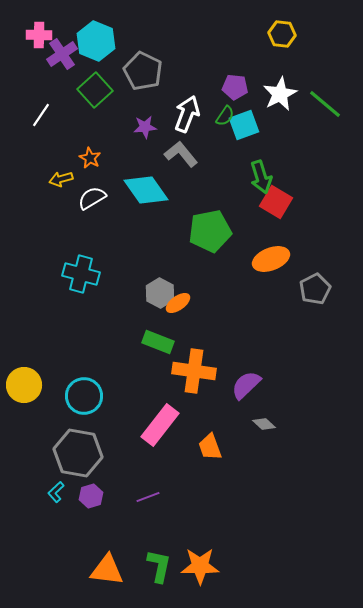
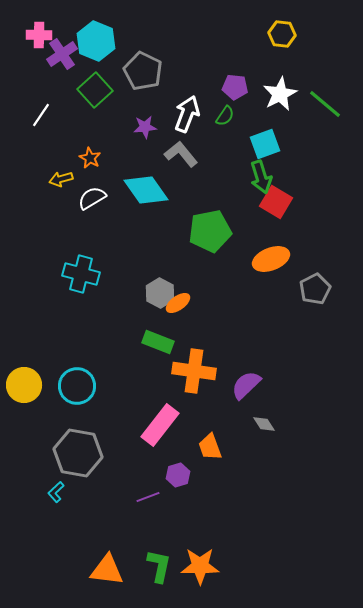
cyan square at (244, 125): moved 21 px right, 19 px down
cyan circle at (84, 396): moved 7 px left, 10 px up
gray diamond at (264, 424): rotated 15 degrees clockwise
purple hexagon at (91, 496): moved 87 px right, 21 px up
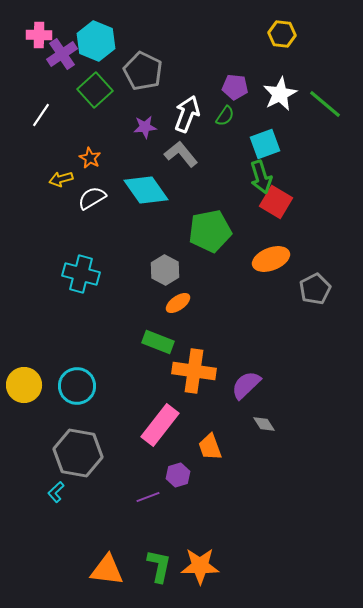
gray hexagon at (160, 293): moved 5 px right, 23 px up
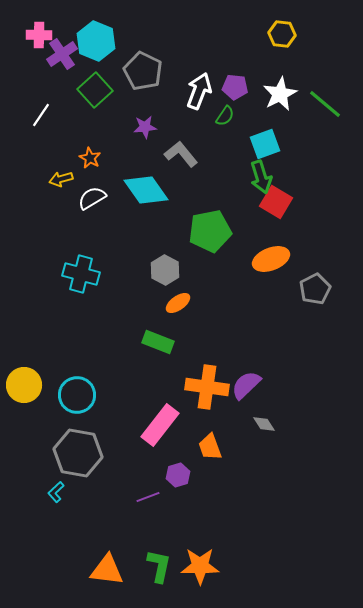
white arrow at (187, 114): moved 12 px right, 23 px up
orange cross at (194, 371): moved 13 px right, 16 px down
cyan circle at (77, 386): moved 9 px down
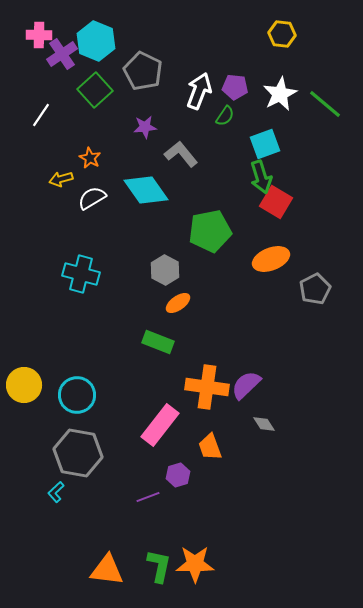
orange star at (200, 566): moved 5 px left, 2 px up
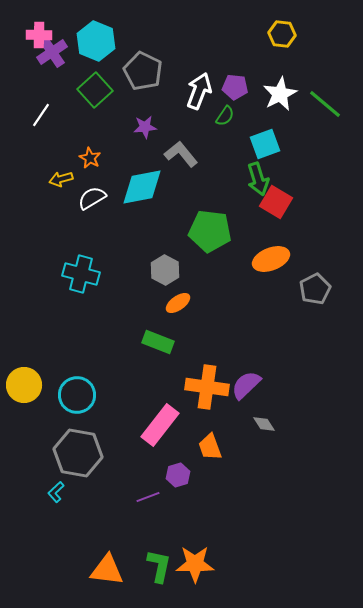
purple cross at (62, 54): moved 10 px left, 2 px up
green arrow at (261, 177): moved 3 px left, 2 px down
cyan diamond at (146, 190): moved 4 px left, 3 px up; rotated 66 degrees counterclockwise
green pentagon at (210, 231): rotated 18 degrees clockwise
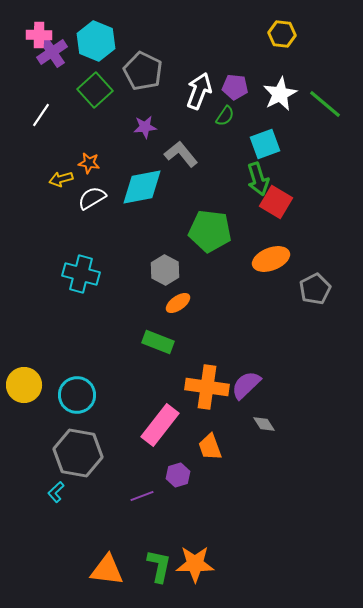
orange star at (90, 158): moved 1 px left, 5 px down; rotated 20 degrees counterclockwise
purple line at (148, 497): moved 6 px left, 1 px up
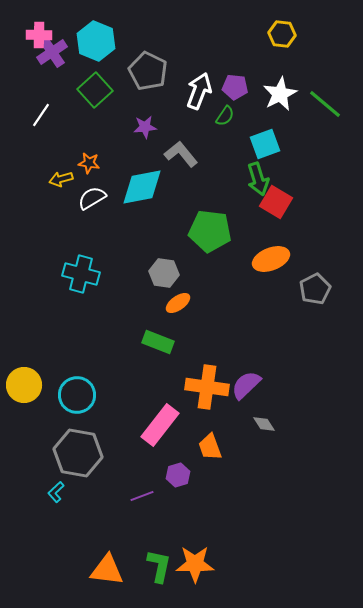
gray pentagon at (143, 71): moved 5 px right
gray hexagon at (165, 270): moved 1 px left, 3 px down; rotated 20 degrees counterclockwise
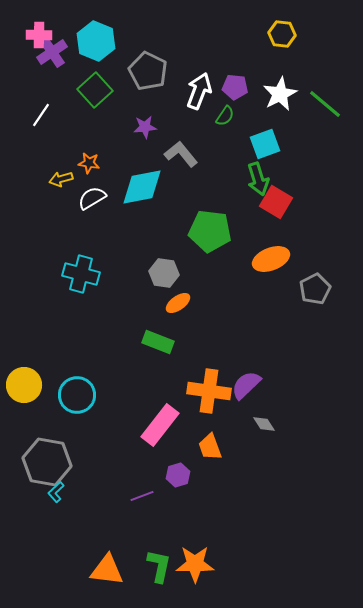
orange cross at (207, 387): moved 2 px right, 4 px down
gray hexagon at (78, 453): moved 31 px left, 9 px down
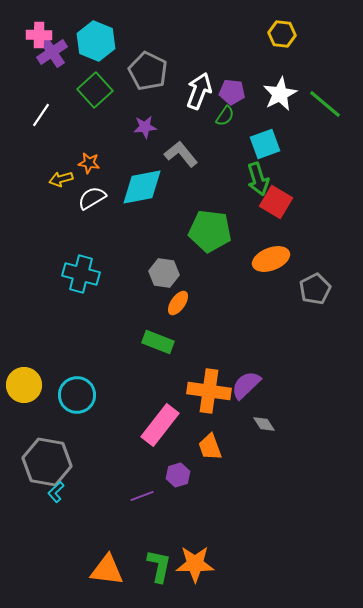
purple pentagon at (235, 87): moved 3 px left, 5 px down
orange ellipse at (178, 303): rotated 20 degrees counterclockwise
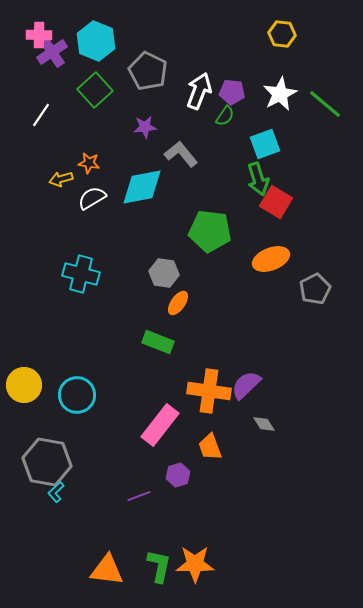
purple line at (142, 496): moved 3 px left
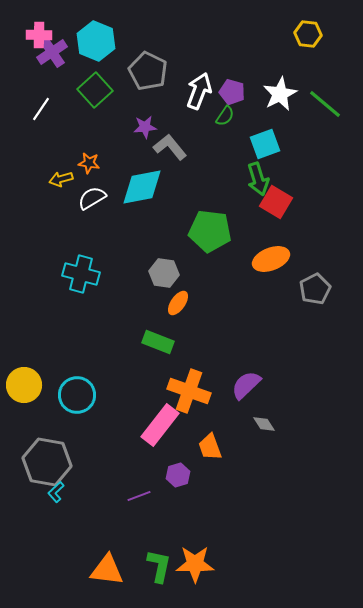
yellow hexagon at (282, 34): moved 26 px right
purple pentagon at (232, 92): rotated 10 degrees clockwise
white line at (41, 115): moved 6 px up
gray L-shape at (181, 154): moved 11 px left, 7 px up
orange cross at (209, 391): moved 20 px left; rotated 12 degrees clockwise
